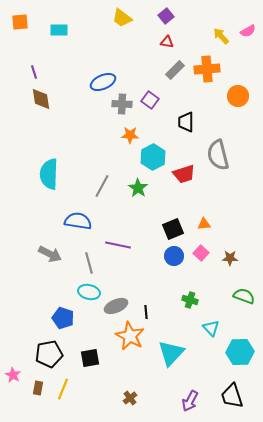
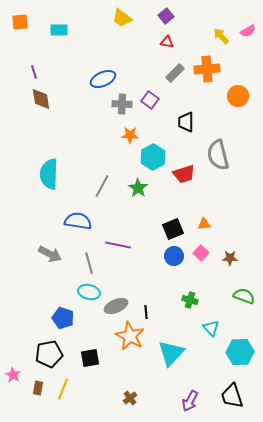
gray rectangle at (175, 70): moved 3 px down
blue ellipse at (103, 82): moved 3 px up
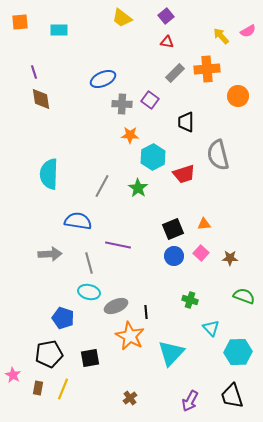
gray arrow at (50, 254): rotated 30 degrees counterclockwise
cyan hexagon at (240, 352): moved 2 px left
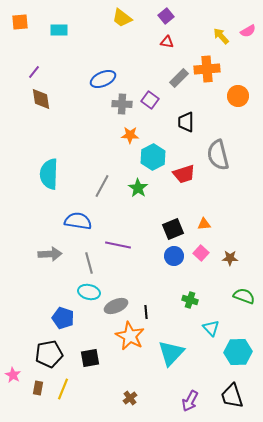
purple line at (34, 72): rotated 56 degrees clockwise
gray rectangle at (175, 73): moved 4 px right, 5 px down
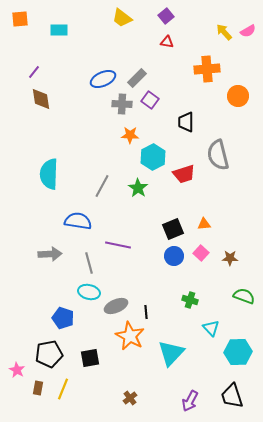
orange square at (20, 22): moved 3 px up
yellow arrow at (221, 36): moved 3 px right, 4 px up
gray rectangle at (179, 78): moved 42 px left
pink star at (13, 375): moved 4 px right, 5 px up
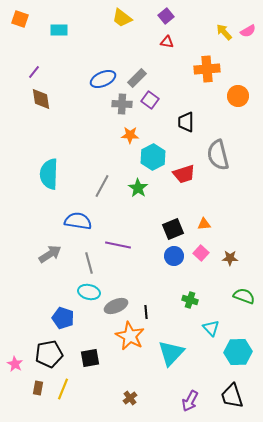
orange square at (20, 19): rotated 24 degrees clockwise
gray arrow at (50, 254): rotated 30 degrees counterclockwise
pink star at (17, 370): moved 2 px left, 6 px up
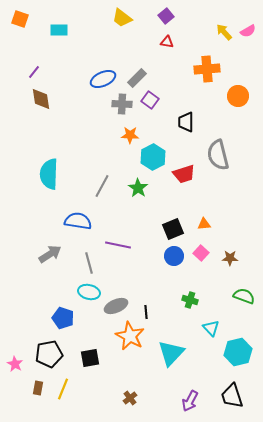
cyan hexagon at (238, 352): rotated 12 degrees counterclockwise
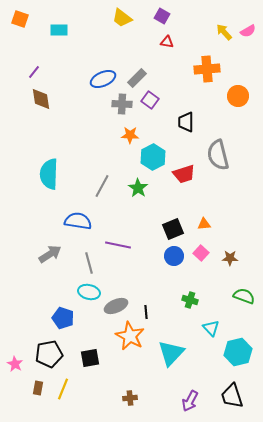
purple square at (166, 16): moved 4 px left; rotated 21 degrees counterclockwise
brown cross at (130, 398): rotated 32 degrees clockwise
